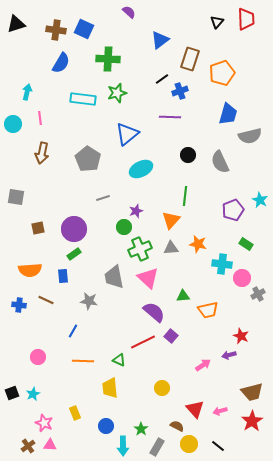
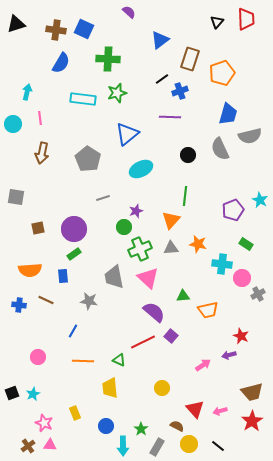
gray semicircle at (220, 162): moved 13 px up
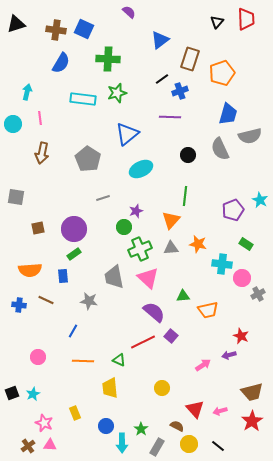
cyan arrow at (123, 446): moved 1 px left, 3 px up
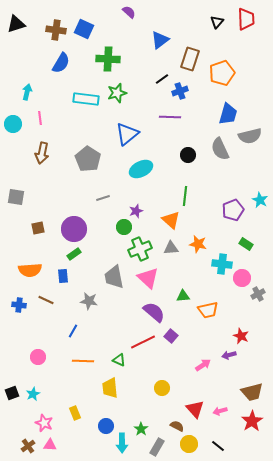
cyan rectangle at (83, 99): moved 3 px right
orange triangle at (171, 220): rotated 30 degrees counterclockwise
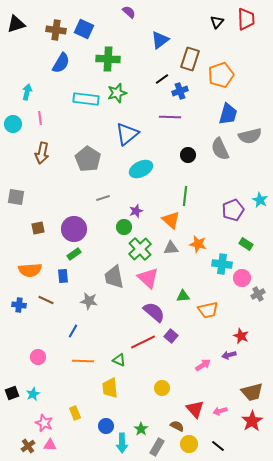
orange pentagon at (222, 73): moved 1 px left, 2 px down
green cross at (140, 249): rotated 20 degrees counterclockwise
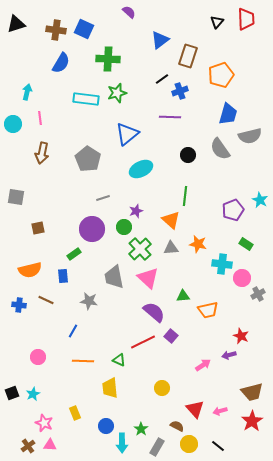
brown rectangle at (190, 59): moved 2 px left, 3 px up
gray semicircle at (220, 149): rotated 10 degrees counterclockwise
purple circle at (74, 229): moved 18 px right
orange semicircle at (30, 270): rotated 10 degrees counterclockwise
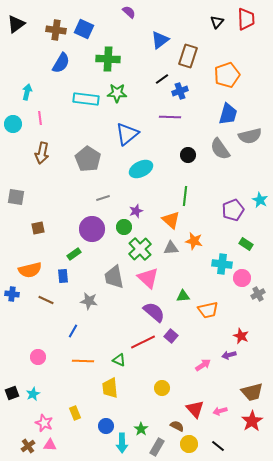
black triangle at (16, 24): rotated 18 degrees counterclockwise
orange pentagon at (221, 75): moved 6 px right
green star at (117, 93): rotated 18 degrees clockwise
orange star at (198, 244): moved 4 px left, 3 px up
blue cross at (19, 305): moved 7 px left, 11 px up
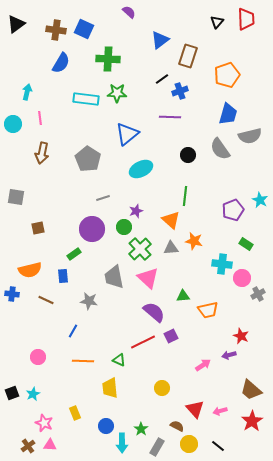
purple square at (171, 336): rotated 24 degrees clockwise
brown trapezoid at (252, 392): moved 1 px left, 2 px up; rotated 55 degrees clockwise
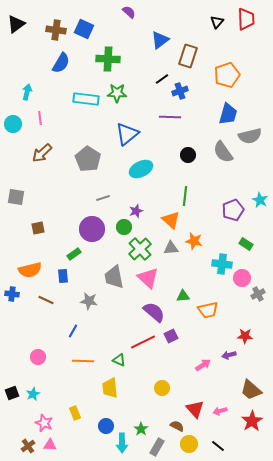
gray semicircle at (220, 149): moved 3 px right, 3 px down
brown arrow at (42, 153): rotated 35 degrees clockwise
red star at (241, 336): moved 4 px right; rotated 21 degrees counterclockwise
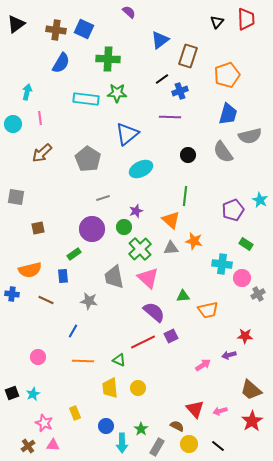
yellow circle at (162, 388): moved 24 px left
pink triangle at (50, 445): moved 3 px right
